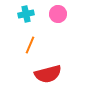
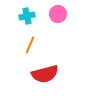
cyan cross: moved 1 px right, 2 px down
red semicircle: moved 3 px left
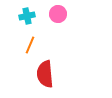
red semicircle: rotated 100 degrees clockwise
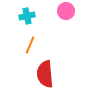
pink circle: moved 8 px right, 3 px up
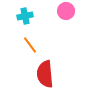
cyan cross: moved 2 px left
orange line: rotated 60 degrees counterclockwise
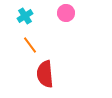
pink circle: moved 2 px down
cyan cross: rotated 21 degrees counterclockwise
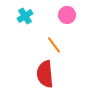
pink circle: moved 1 px right, 2 px down
orange line: moved 24 px right
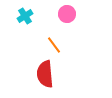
pink circle: moved 1 px up
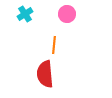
cyan cross: moved 2 px up
orange line: rotated 42 degrees clockwise
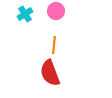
pink circle: moved 11 px left, 3 px up
red semicircle: moved 5 px right, 1 px up; rotated 16 degrees counterclockwise
